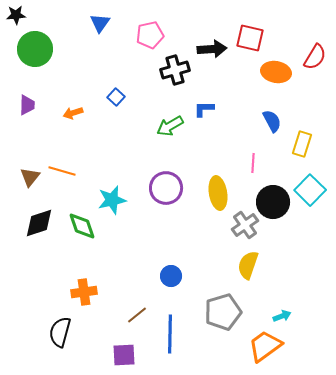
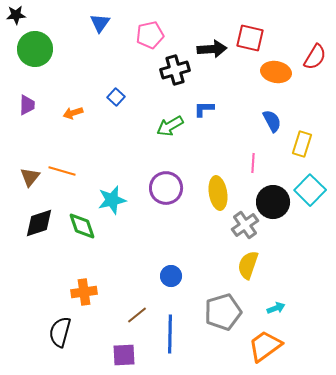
cyan arrow: moved 6 px left, 8 px up
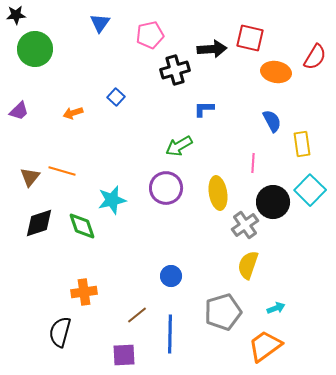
purple trapezoid: moved 8 px left, 6 px down; rotated 45 degrees clockwise
green arrow: moved 9 px right, 20 px down
yellow rectangle: rotated 25 degrees counterclockwise
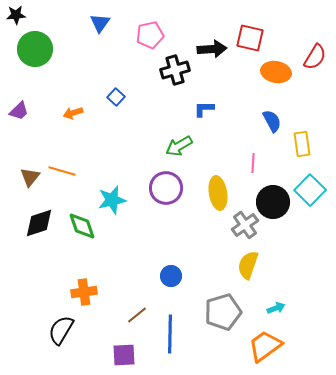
black semicircle: moved 1 px right, 2 px up; rotated 16 degrees clockwise
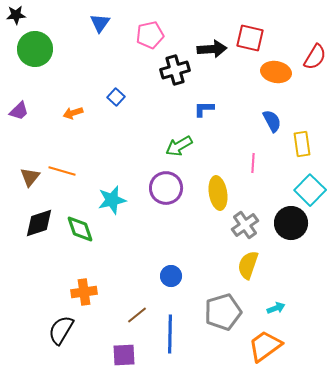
black circle: moved 18 px right, 21 px down
green diamond: moved 2 px left, 3 px down
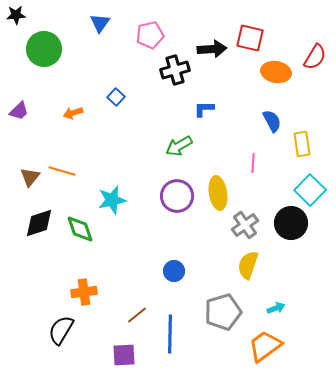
green circle: moved 9 px right
purple circle: moved 11 px right, 8 px down
blue circle: moved 3 px right, 5 px up
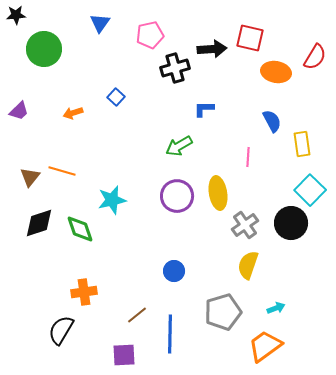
black cross: moved 2 px up
pink line: moved 5 px left, 6 px up
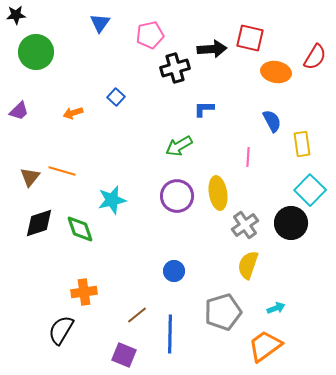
green circle: moved 8 px left, 3 px down
purple square: rotated 25 degrees clockwise
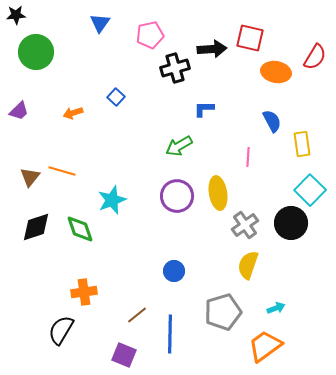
cyan star: rotated 8 degrees counterclockwise
black diamond: moved 3 px left, 4 px down
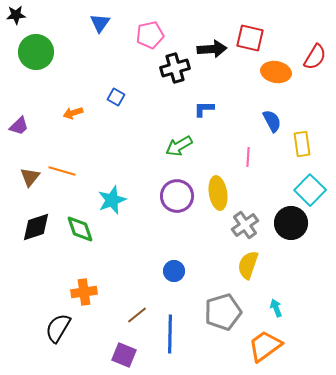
blue square: rotated 12 degrees counterclockwise
purple trapezoid: moved 15 px down
cyan arrow: rotated 90 degrees counterclockwise
black semicircle: moved 3 px left, 2 px up
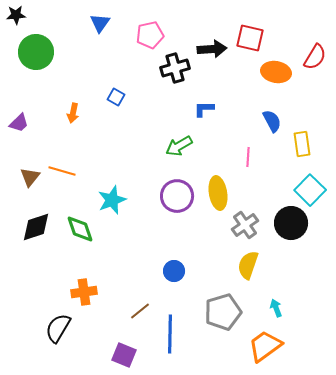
orange arrow: rotated 60 degrees counterclockwise
purple trapezoid: moved 3 px up
brown line: moved 3 px right, 4 px up
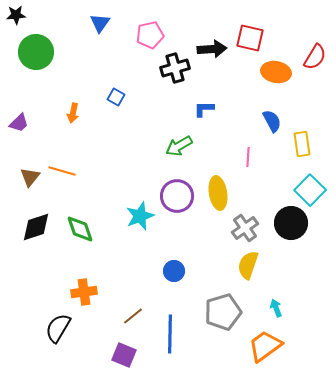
cyan star: moved 28 px right, 16 px down
gray cross: moved 3 px down
brown line: moved 7 px left, 5 px down
